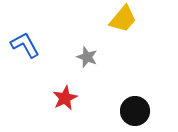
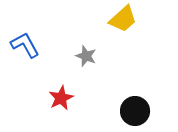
yellow trapezoid: rotated 8 degrees clockwise
gray star: moved 1 px left, 1 px up
red star: moved 4 px left
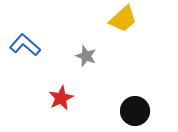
blue L-shape: rotated 20 degrees counterclockwise
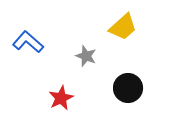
yellow trapezoid: moved 8 px down
blue L-shape: moved 3 px right, 3 px up
black circle: moved 7 px left, 23 px up
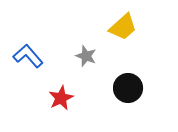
blue L-shape: moved 14 px down; rotated 8 degrees clockwise
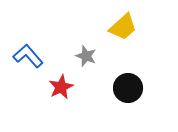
red star: moved 11 px up
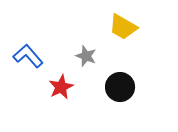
yellow trapezoid: rotated 72 degrees clockwise
black circle: moved 8 px left, 1 px up
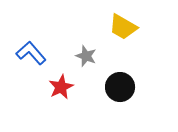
blue L-shape: moved 3 px right, 3 px up
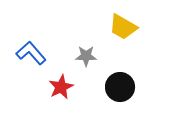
gray star: rotated 20 degrees counterclockwise
